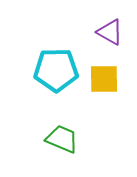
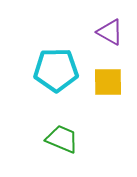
yellow square: moved 4 px right, 3 px down
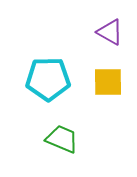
cyan pentagon: moved 8 px left, 9 px down
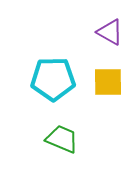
cyan pentagon: moved 5 px right
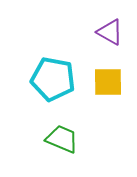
cyan pentagon: rotated 12 degrees clockwise
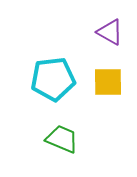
cyan pentagon: rotated 18 degrees counterclockwise
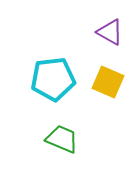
yellow square: rotated 24 degrees clockwise
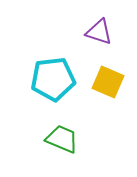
purple triangle: moved 11 px left; rotated 12 degrees counterclockwise
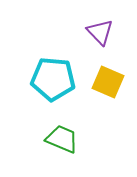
purple triangle: moved 1 px right; rotated 28 degrees clockwise
cyan pentagon: rotated 12 degrees clockwise
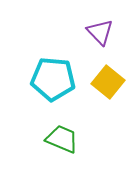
yellow square: rotated 16 degrees clockwise
